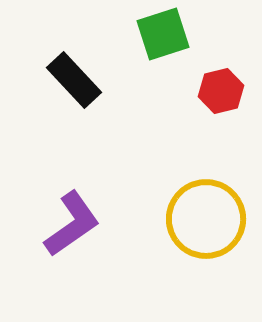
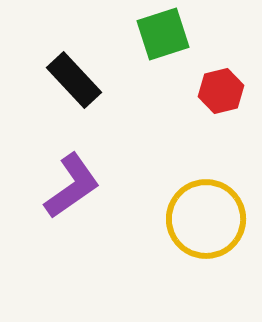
purple L-shape: moved 38 px up
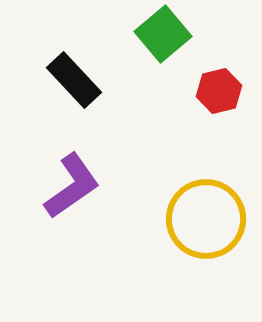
green square: rotated 22 degrees counterclockwise
red hexagon: moved 2 px left
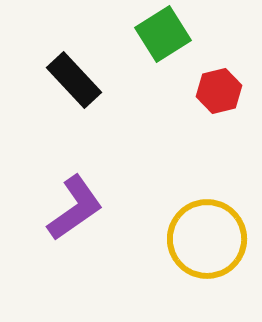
green square: rotated 8 degrees clockwise
purple L-shape: moved 3 px right, 22 px down
yellow circle: moved 1 px right, 20 px down
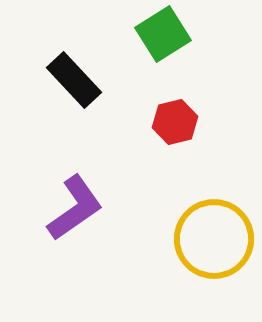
red hexagon: moved 44 px left, 31 px down
yellow circle: moved 7 px right
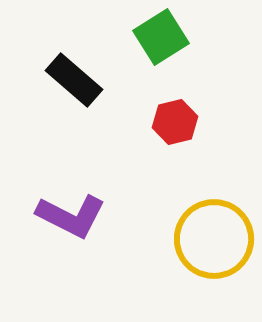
green square: moved 2 px left, 3 px down
black rectangle: rotated 6 degrees counterclockwise
purple L-shape: moved 4 px left, 8 px down; rotated 62 degrees clockwise
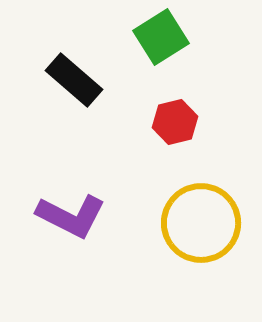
yellow circle: moved 13 px left, 16 px up
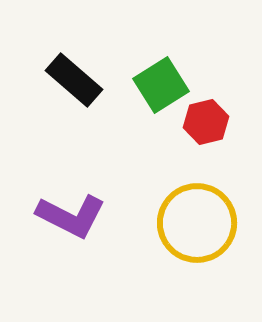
green square: moved 48 px down
red hexagon: moved 31 px right
yellow circle: moved 4 px left
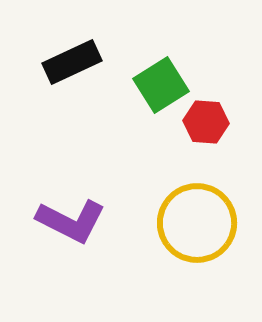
black rectangle: moved 2 px left, 18 px up; rotated 66 degrees counterclockwise
red hexagon: rotated 18 degrees clockwise
purple L-shape: moved 5 px down
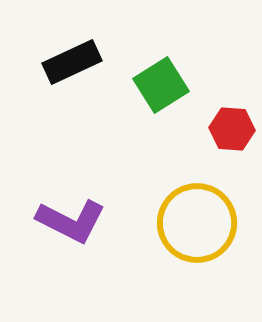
red hexagon: moved 26 px right, 7 px down
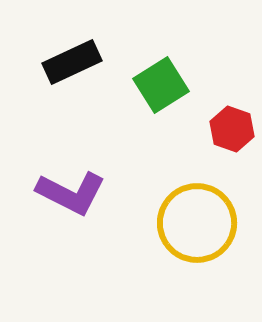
red hexagon: rotated 15 degrees clockwise
purple L-shape: moved 28 px up
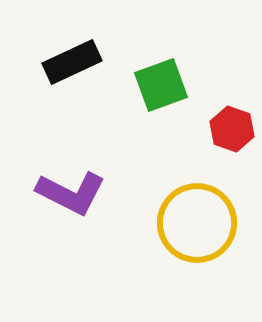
green square: rotated 12 degrees clockwise
